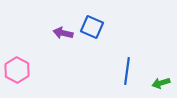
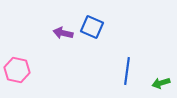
pink hexagon: rotated 15 degrees counterclockwise
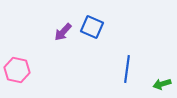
purple arrow: moved 1 px up; rotated 60 degrees counterclockwise
blue line: moved 2 px up
green arrow: moved 1 px right, 1 px down
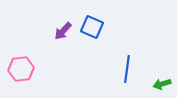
purple arrow: moved 1 px up
pink hexagon: moved 4 px right, 1 px up; rotated 20 degrees counterclockwise
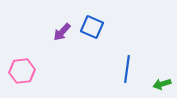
purple arrow: moved 1 px left, 1 px down
pink hexagon: moved 1 px right, 2 px down
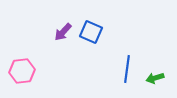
blue square: moved 1 px left, 5 px down
purple arrow: moved 1 px right
green arrow: moved 7 px left, 6 px up
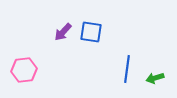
blue square: rotated 15 degrees counterclockwise
pink hexagon: moved 2 px right, 1 px up
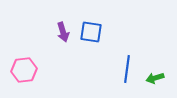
purple arrow: rotated 60 degrees counterclockwise
